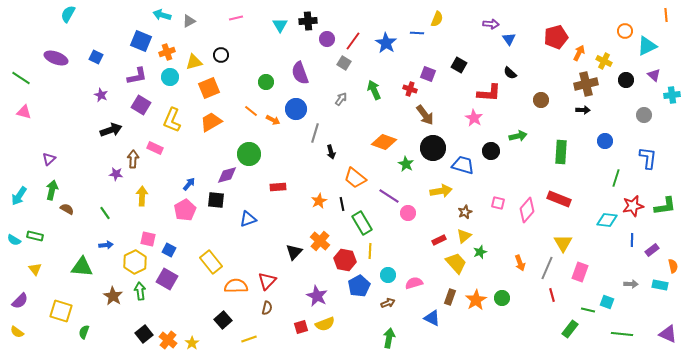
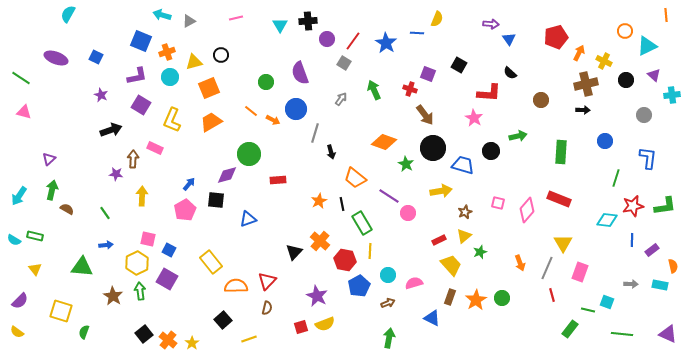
red rectangle at (278, 187): moved 7 px up
yellow hexagon at (135, 262): moved 2 px right, 1 px down
yellow trapezoid at (456, 263): moved 5 px left, 2 px down
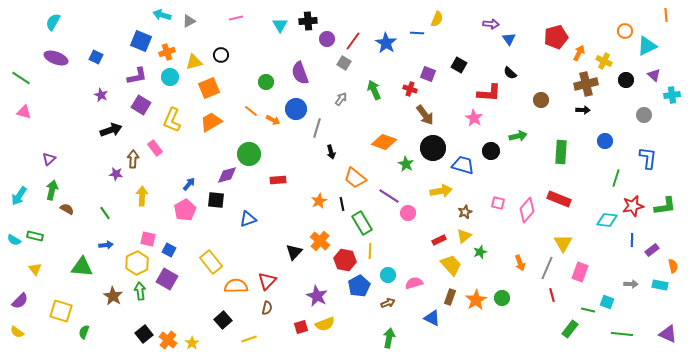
cyan semicircle at (68, 14): moved 15 px left, 8 px down
gray line at (315, 133): moved 2 px right, 5 px up
pink rectangle at (155, 148): rotated 28 degrees clockwise
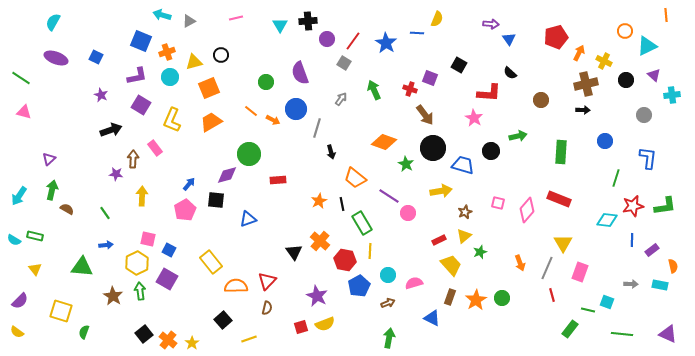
purple square at (428, 74): moved 2 px right, 4 px down
black triangle at (294, 252): rotated 18 degrees counterclockwise
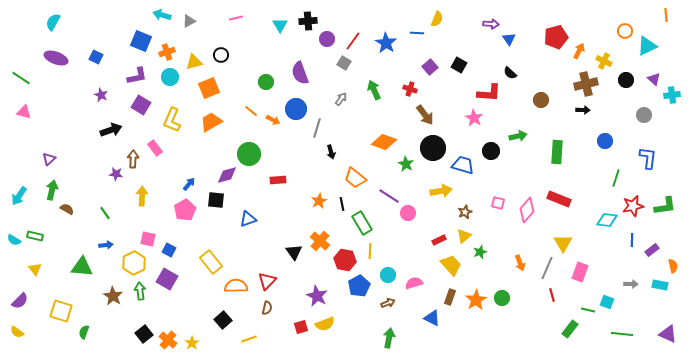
orange arrow at (579, 53): moved 2 px up
purple triangle at (654, 75): moved 4 px down
purple square at (430, 78): moved 11 px up; rotated 28 degrees clockwise
green rectangle at (561, 152): moved 4 px left
yellow hexagon at (137, 263): moved 3 px left
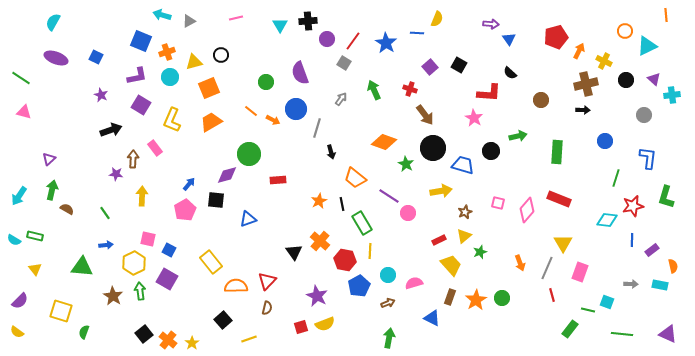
green L-shape at (665, 206): moved 1 px right, 9 px up; rotated 115 degrees clockwise
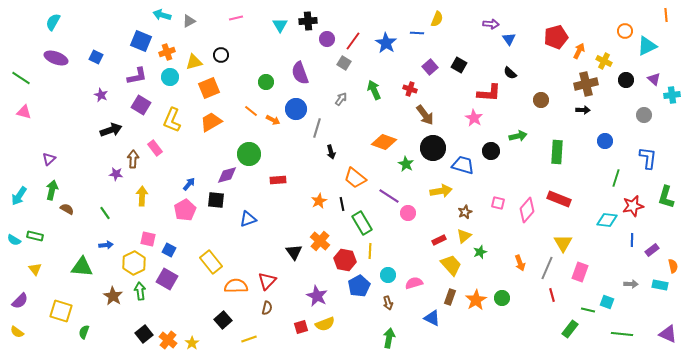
brown arrow at (388, 303): rotated 96 degrees clockwise
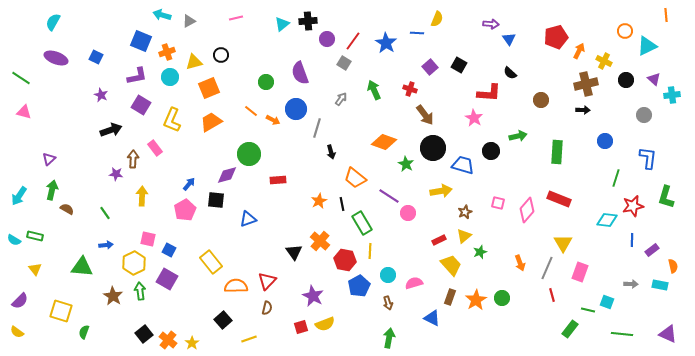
cyan triangle at (280, 25): moved 2 px right, 1 px up; rotated 21 degrees clockwise
purple star at (317, 296): moved 4 px left
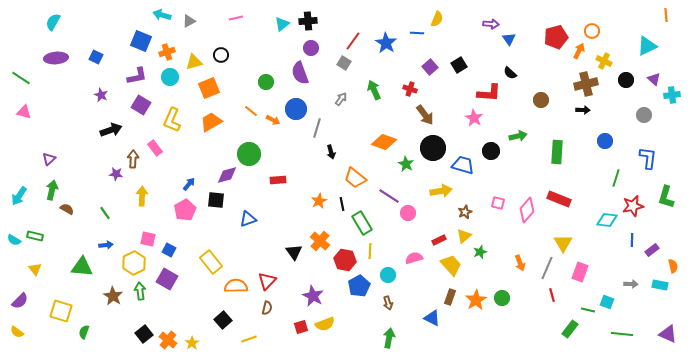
orange circle at (625, 31): moved 33 px left
purple circle at (327, 39): moved 16 px left, 9 px down
purple ellipse at (56, 58): rotated 25 degrees counterclockwise
black square at (459, 65): rotated 28 degrees clockwise
pink semicircle at (414, 283): moved 25 px up
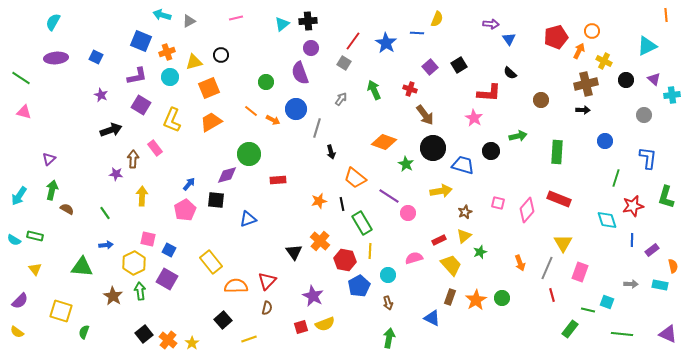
orange star at (319, 201): rotated 14 degrees clockwise
cyan diamond at (607, 220): rotated 65 degrees clockwise
